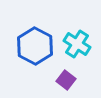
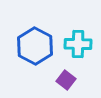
cyan cross: moved 1 px right; rotated 32 degrees counterclockwise
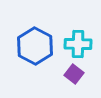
purple square: moved 8 px right, 6 px up
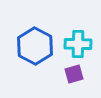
purple square: rotated 36 degrees clockwise
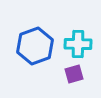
blue hexagon: rotated 12 degrees clockwise
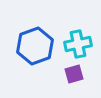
cyan cross: rotated 12 degrees counterclockwise
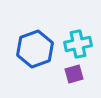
blue hexagon: moved 3 px down
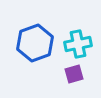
blue hexagon: moved 6 px up
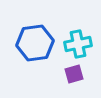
blue hexagon: rotated 12 degrees clockwise
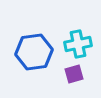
blue hexagon: moved 1 px left, 9 px down
